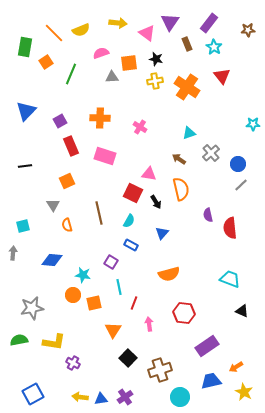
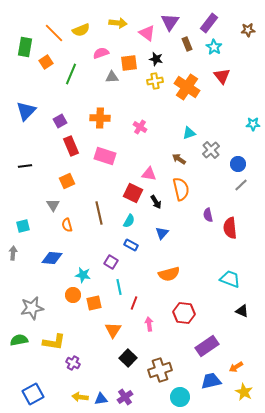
gray cross at (211, 153): moved 3 px up
blue diamond at (52, 260): moved 2 px up
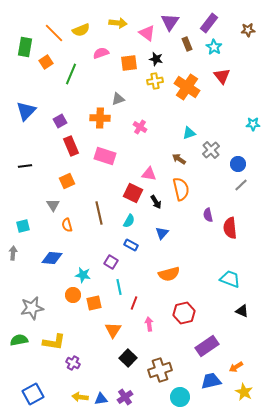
gray triangle at (112, 77): moved 6 px right, 22 px down; rotated 16 degrees counterclockwise
red hexagon at (184, 313): rotated 20 degrees counterclockwise
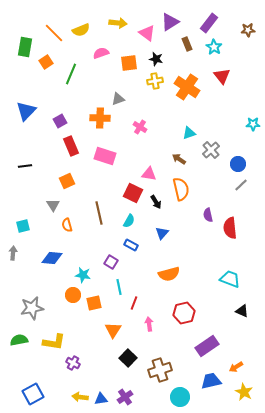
purple triangle at (170, 22): rotated 24 degrees clockwise
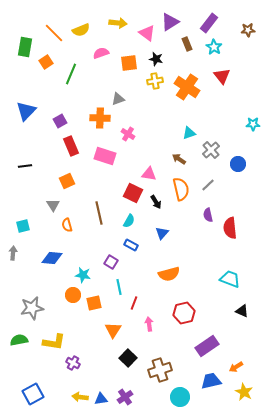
pink cross at (140, 127): moved 12 px left, 7 px down
gray line at (241, 185): moved 33 px left
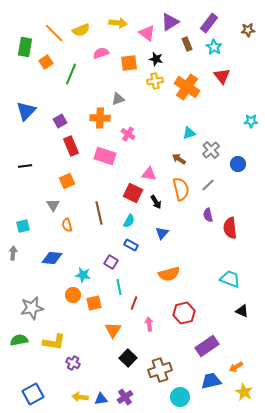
cyan star at (253, 124): moved 2 px left, 3 px up
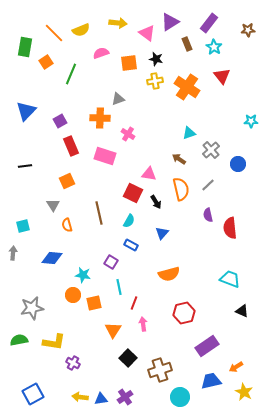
pink arrow at (149, 324): moved 6 px left
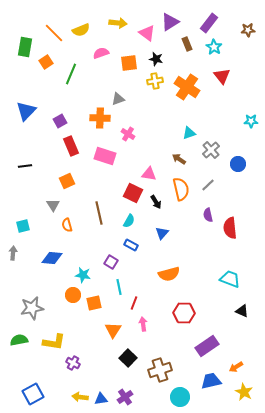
red hexagon at (184, 313): rotated 15 degrees clockwise
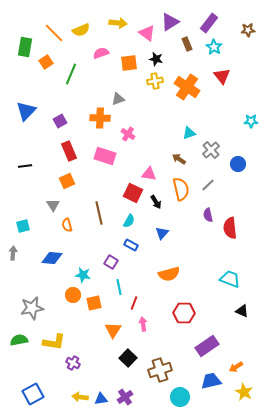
red rectangle at (71, 146): moved 2 px left, 5 px down
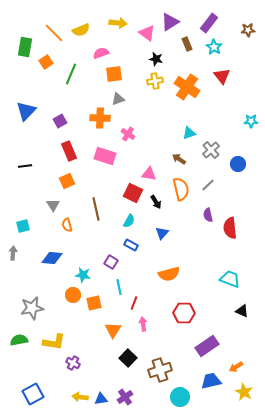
orange square at (129, 63): moved 15 px left, 11 px down
brown line at (99, 213): moved 3 px left, 4 px up
